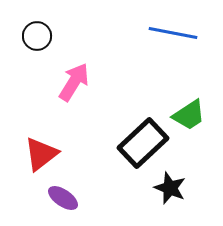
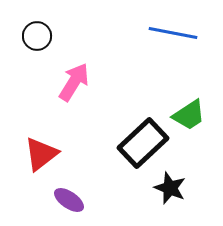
purple ellipse: moved 6 px right, 2 px down
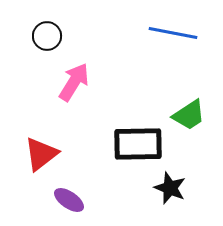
black circle: moved 10 px right
black rectangle: moved 5 px left, 1 px down; rotated 42 degrees clockwise
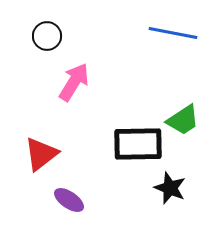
green trapezoid: moved 6 px left, 5 px down
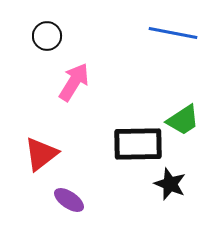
black star: moved 4 px up
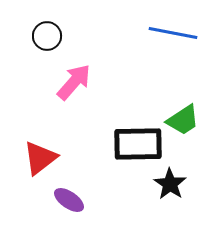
pink arrow: rotated 9 degrees clockwise
red triangle: moved 1 px left, 4 px down
black star: rotated 12 degrees clockwise
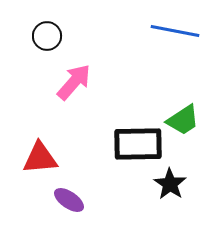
blue line: moved 2 px right, 2 px up
red triangle: rotated 33 degrees clockwise
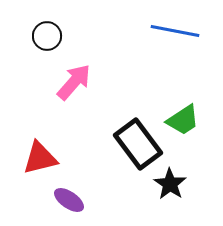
black rectangle: rotated 54 degrees clockwise
red triangle: rotated 9 degrees counterclockwise
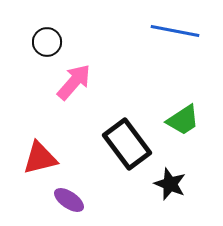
black circle: moved 6 px down
black rectangle: moved 11 px left
black star: rotated 12 degrees counterclockwise
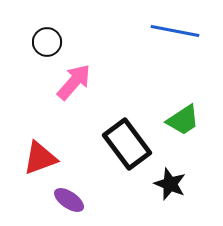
red triangle: rotated 6 degrees counterclockwise
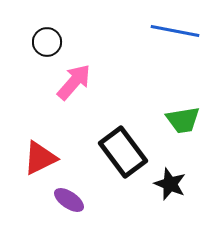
green trapezoid: rotated 24 degrees clockwise
black rectangle: moved 4 px left, 8 px down
red triangle: rotated 6 degrees counterclockwise
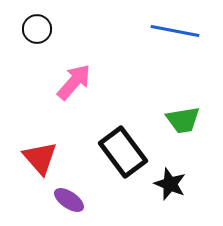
black circle: moved 10 px left, 13 px up
red triangle: rotated 45 degrees counterclockwise
